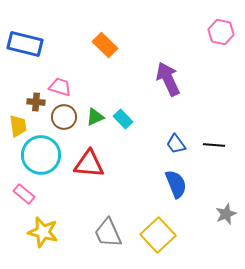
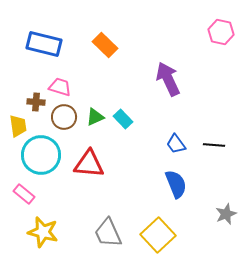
blue rectangle: moved 19 px right
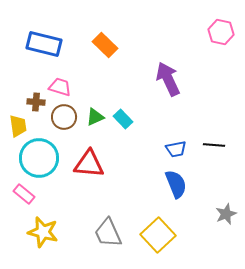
blue trapezoid: moved 5 px down; rotated 65 degrees counterclockwise
cyan circle: moved 2 px left, 3 px down
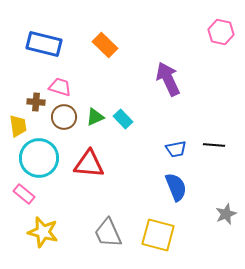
blue semicircle: moved 3 px down
yellow square: rotated 32 degrees counterclockwise
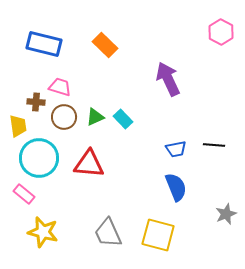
pink hexagon: rotated 15 degrees clockwise
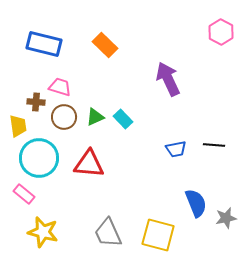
blue semicircle: moved 20 px right, 16 px down
gray star: moved 4 px down; rotated 10 degrees clockwise
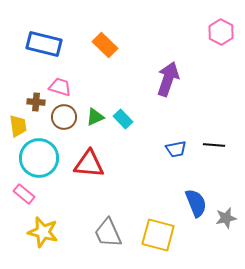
purple arrow: rotated 44 degrees clockwise
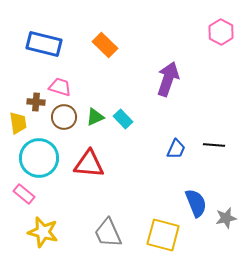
yellow trapezoid: moved 3 px up
blue trapezoid: rotated 55 degrees counterclockwise
yellow square: moved 5 px right
